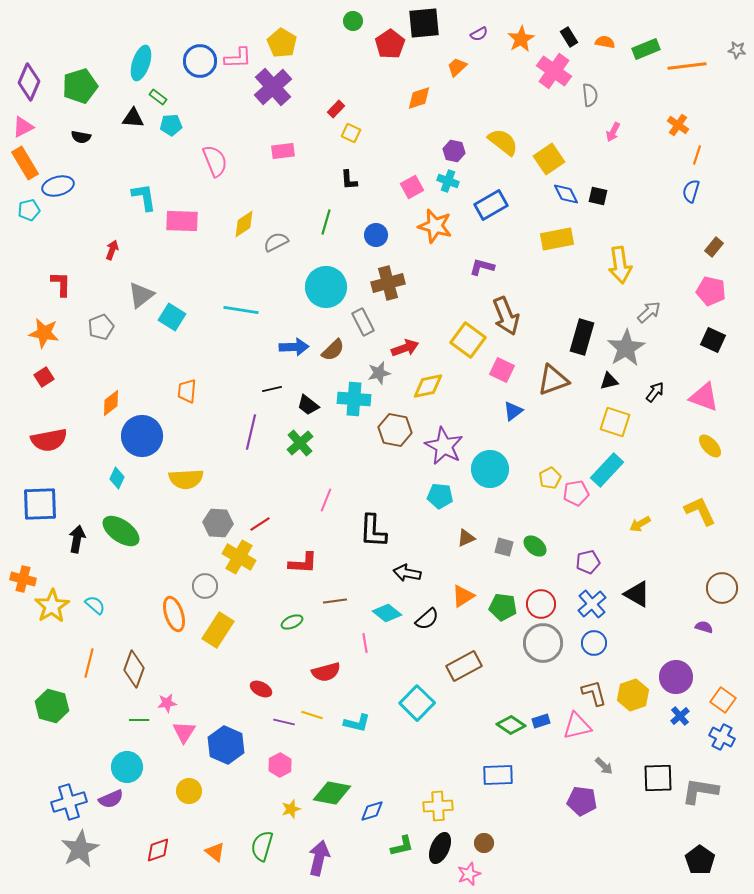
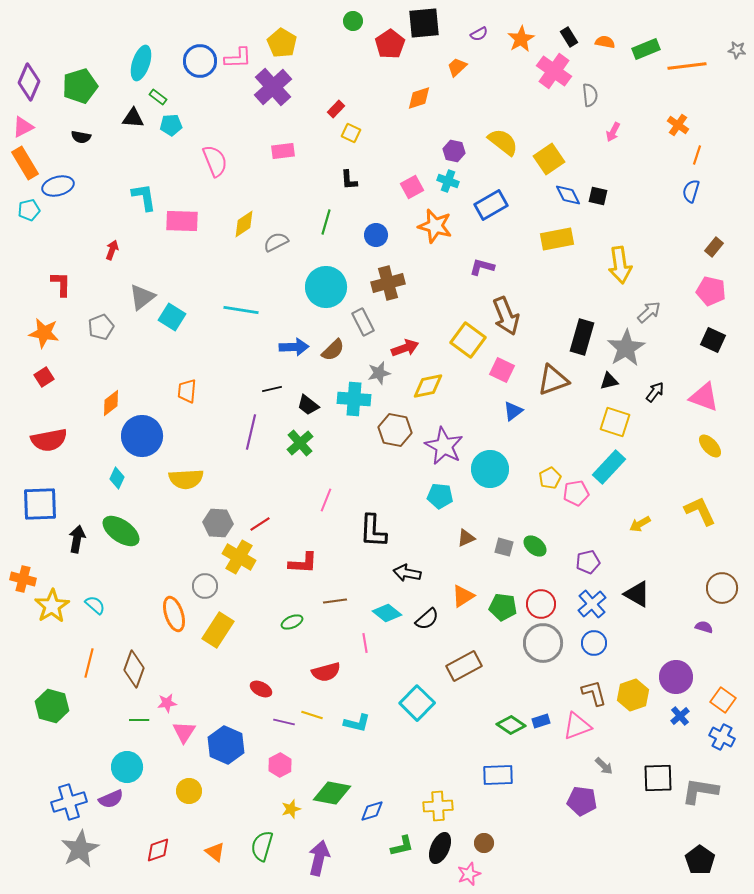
blue diamond at (566, 194): moved 2 px right, 1 px down
gray triangle at (141, 295): moved 1 px right, 2 px down
cyan rectangle at (607, 470): moved 2 px right, 3 px up
pink triangle at (577, 726): rotated 8 degrees counterclockwise
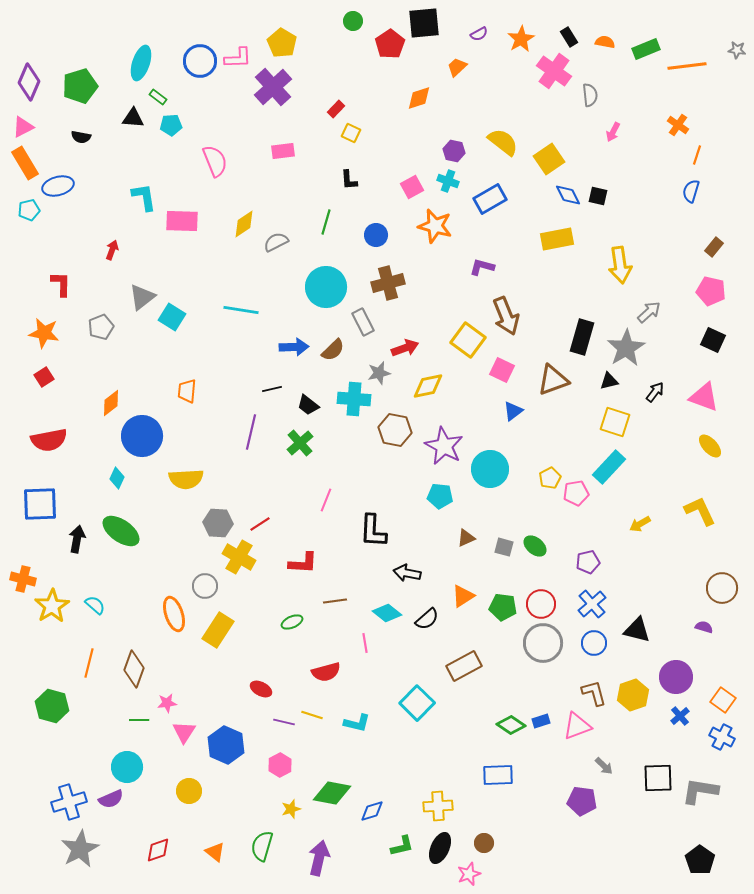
blue rectangle at (491, 205): moved 1 px left, 6 px up
black triangle at (637, 594): moved 36 px down; rotated 16 degrees counterclockwise
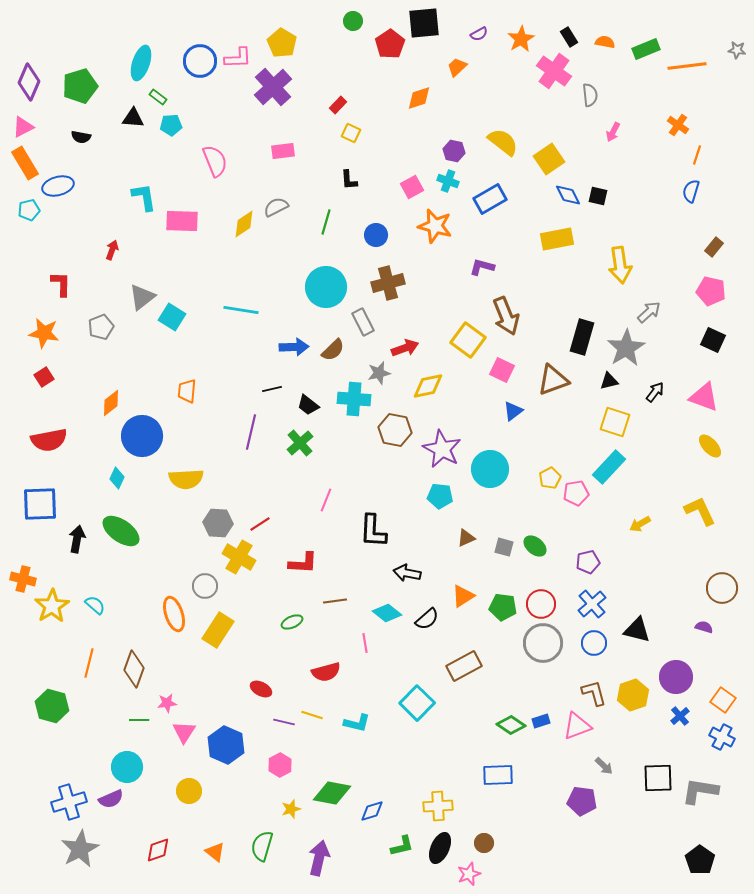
red rectangle at (336, 109): moved 2 px right, 4 px up
gray semicircle at (276, 242): moved 35 px up
purple star at (444, 446): moved 2 px left, 3 px down
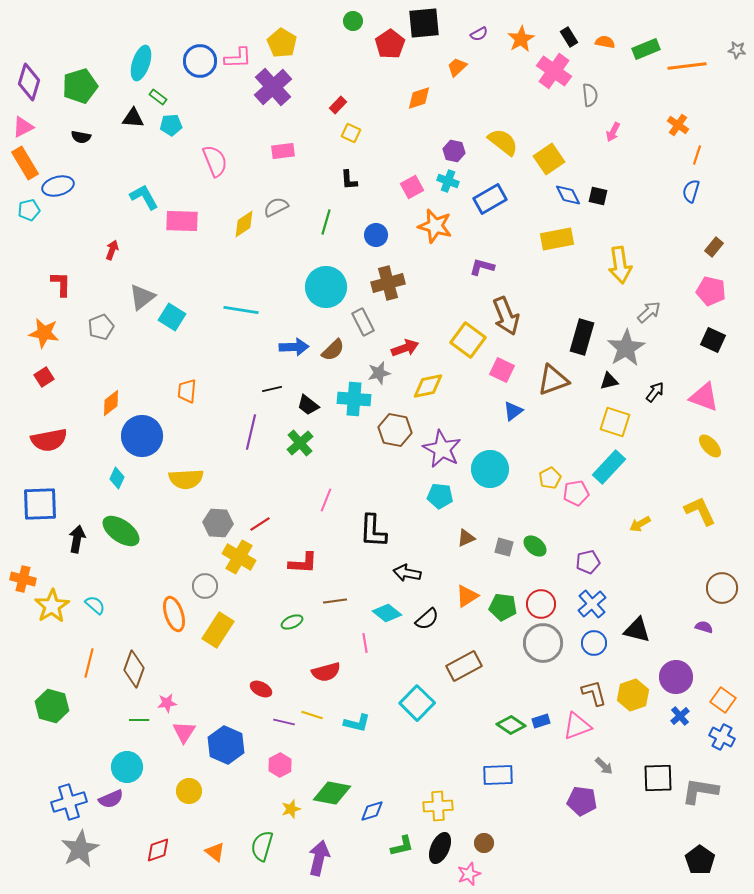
purple diamond at (29, 82): rotated 6 degrees counterclockwise
cyan L-shape at (144, 197): rotated 20 degrees counterclockwise
orange triangle at (463, 596): moved 4 px right
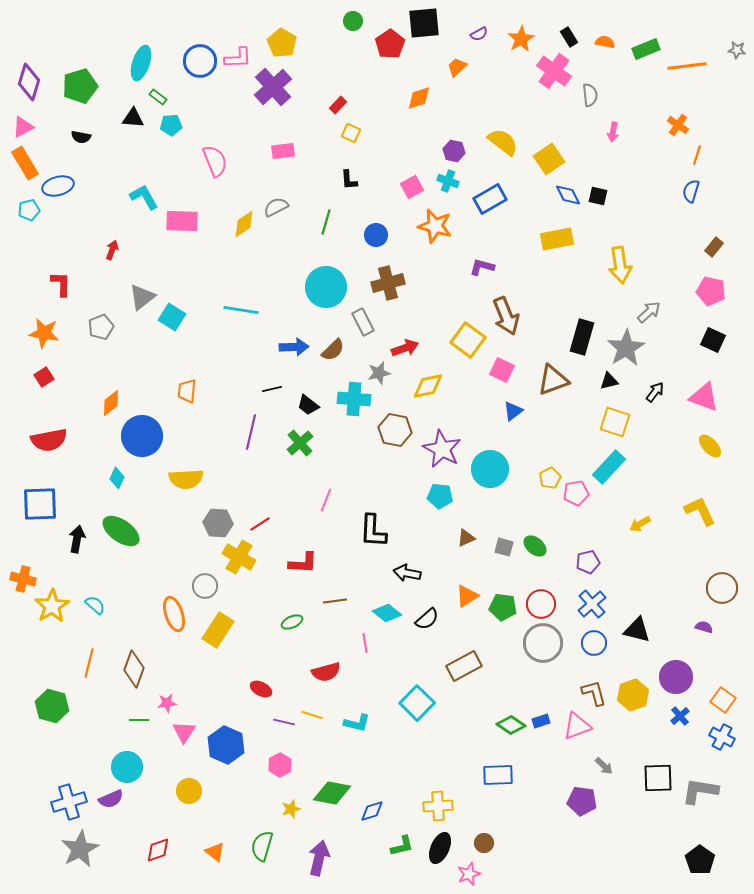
pink arrow at (613, 132): rotated 18 degrees counterclockwise
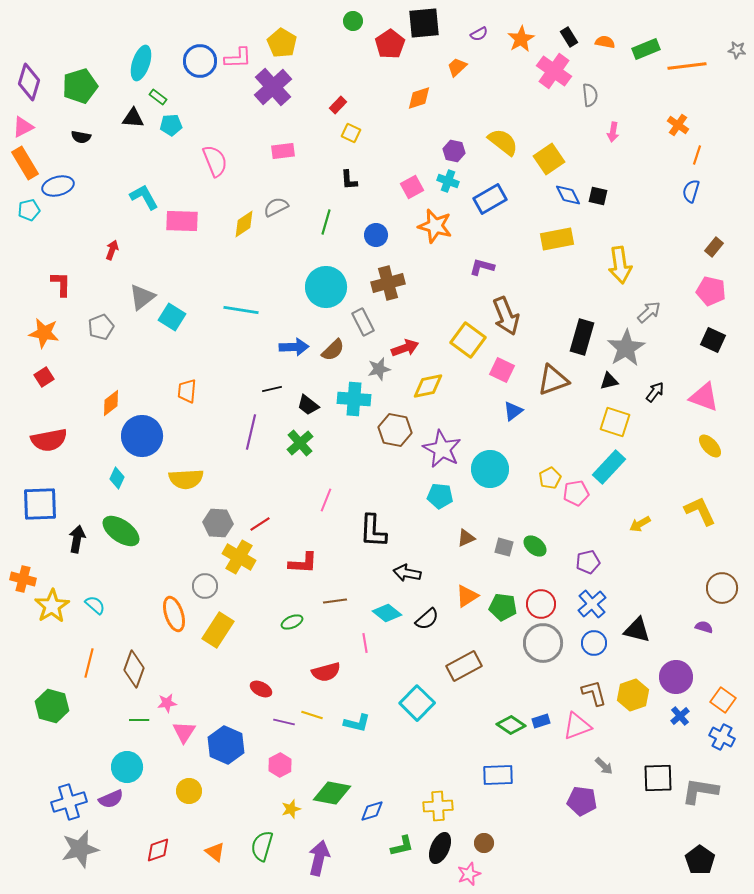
gray star at (379, 373): moved 4 px up
gray star at (80, 849): rotated 15 degrees clockwise
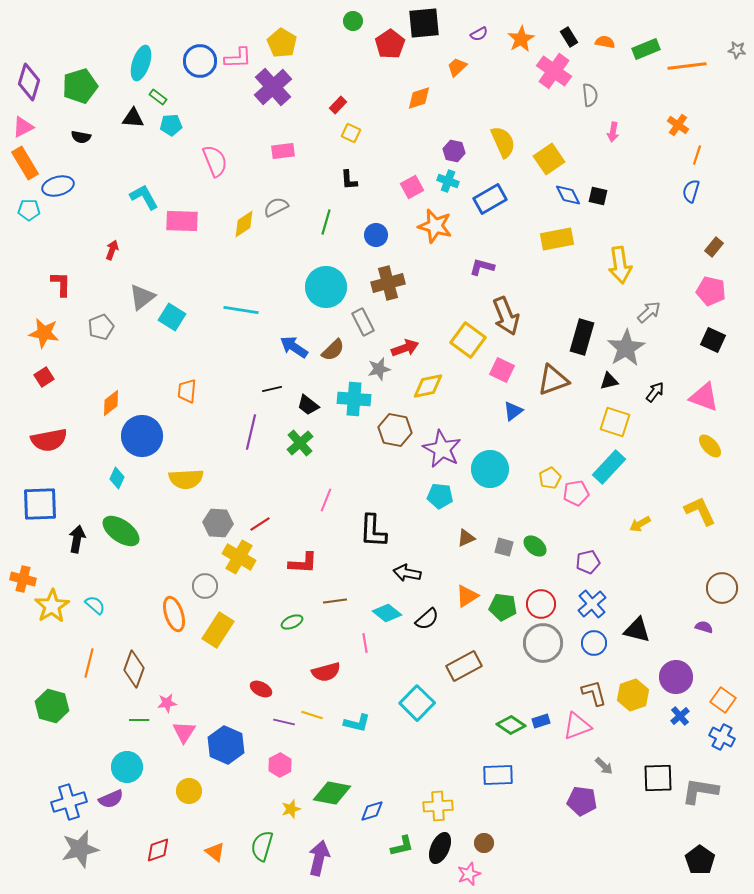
yellow semicircle at (503, 142): rotated 28 degrees clockwise
cyan pentagon at (29, 210): rotated 15 degrees clockwise
blue arrow at (294, 347): rotated 144 degrees counterclockwise
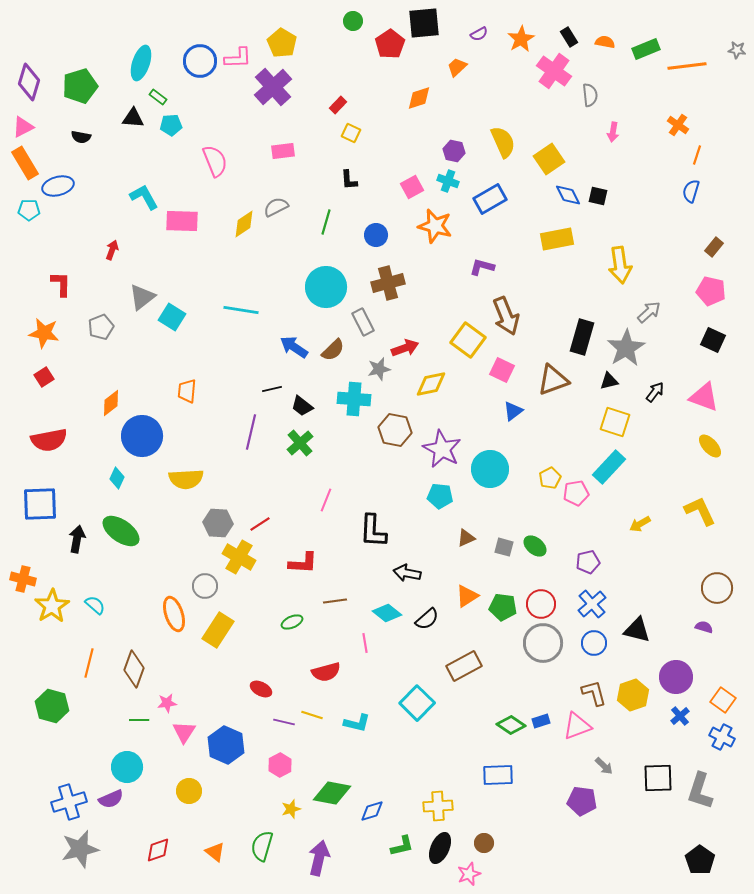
yellow diamond at (428, 386): moved 3 px right, 2 px up
black trapezoid at (308, 405): moved 6 px left, 1 px down
brown circle at (722, 588): moved 5 px left
gray L-shape at (700, 791): rotated 81 degrees counterclockwise
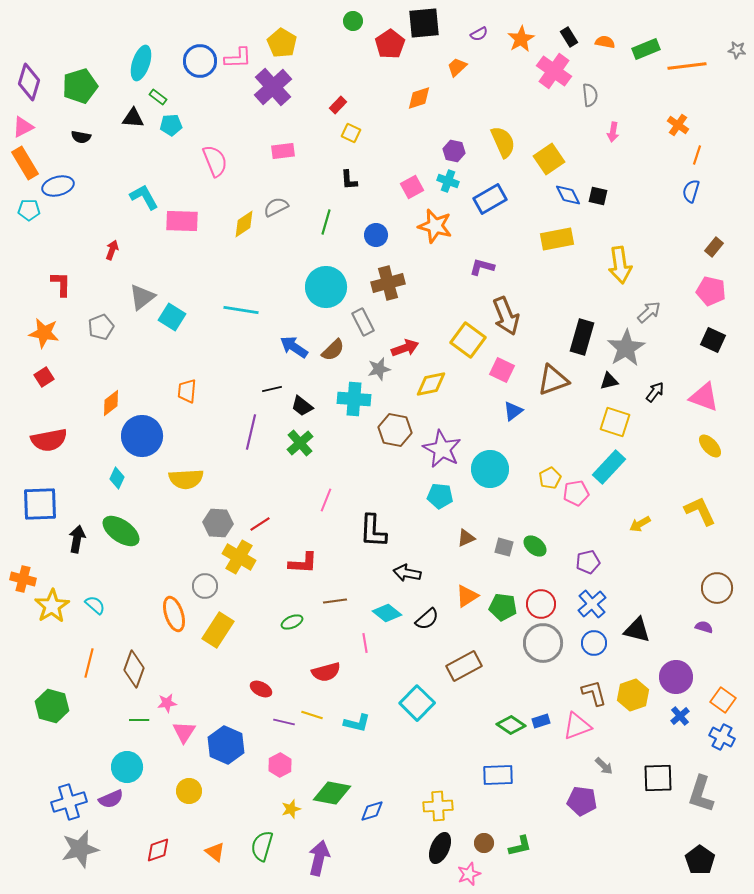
gray L-shape at (700, 791): moved 1 px right, 3 px down
green L-shape at (402, 846): moved 118 px right
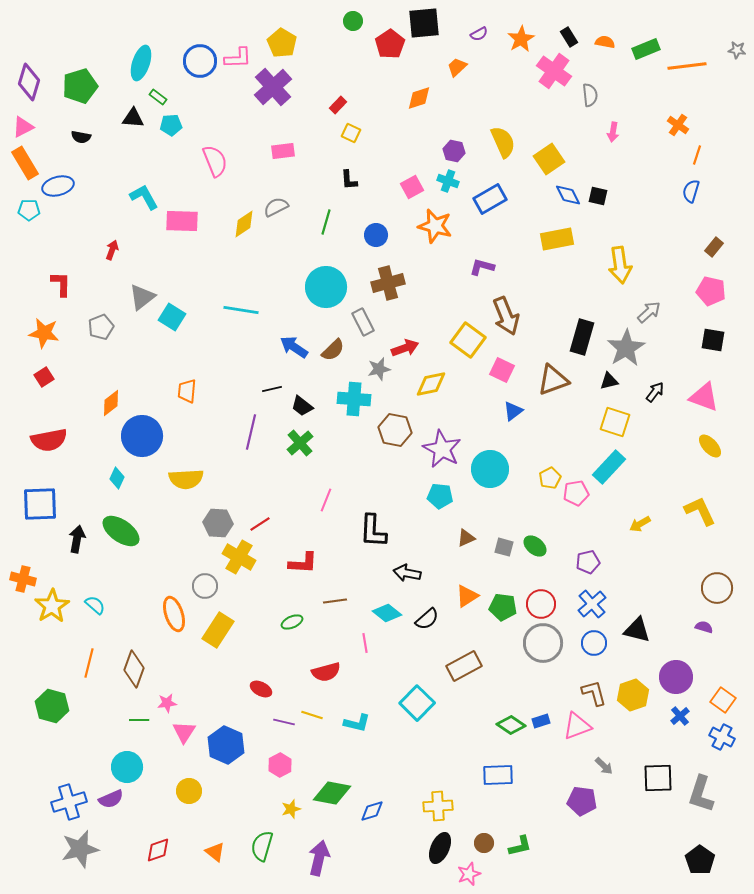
black square at (713, 340): rotated 15 degrees counterclockwise
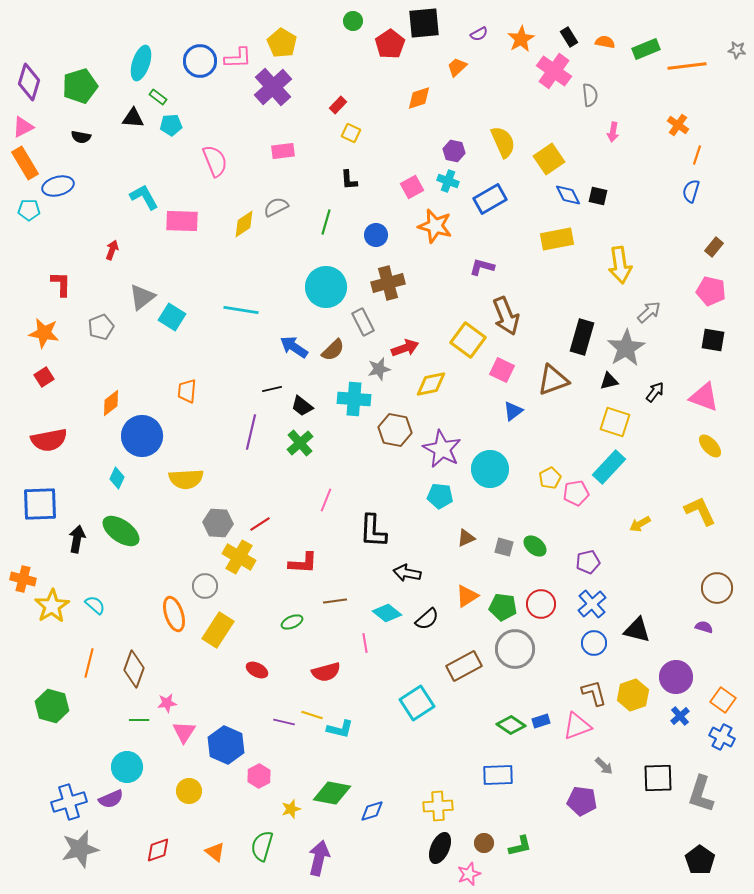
gray circle at (543, 643): moved 28 px left, 6 px down
red ellipse at (261, 689): moved 4 px left, 19 px up
cyan square at (417, 703): rotated 12 degrees clockwise
cyan L-shape at (357, 723): moved 17 px left, 6 px down
pink hexagon at (280, 765): moved 21 px left, 11 px down
